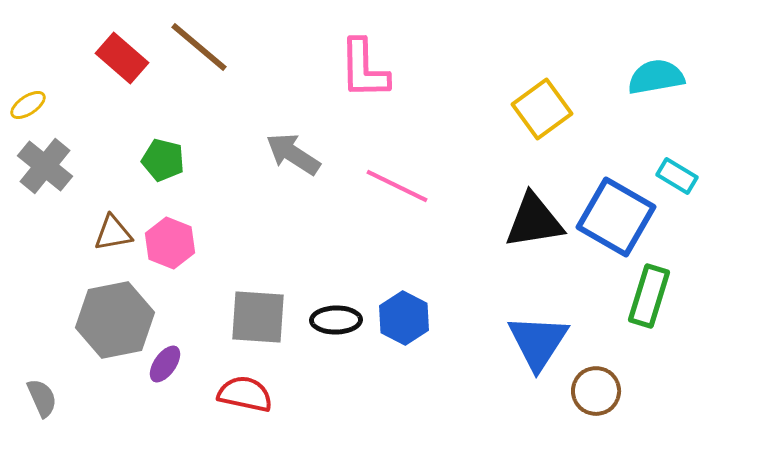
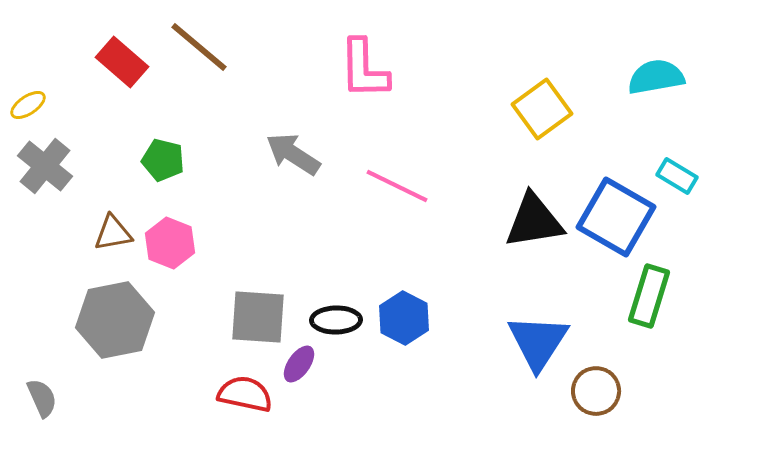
red rectangle: moved 4 px down
purple ellipse: moved 134 px right
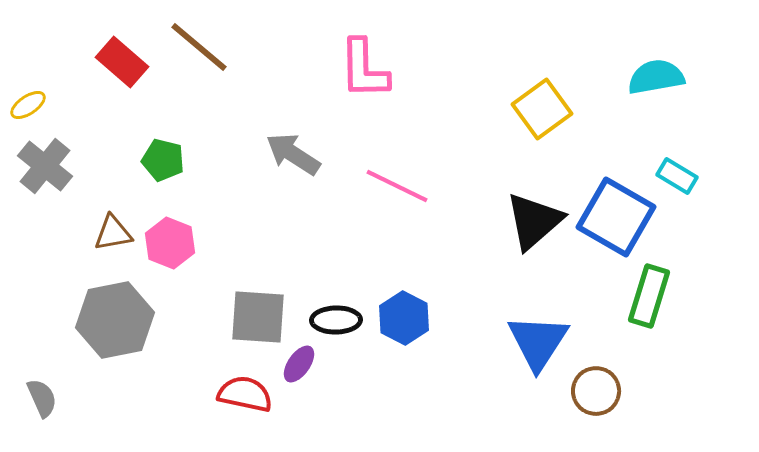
black triangle: rotated 32 degrees counterclockwise
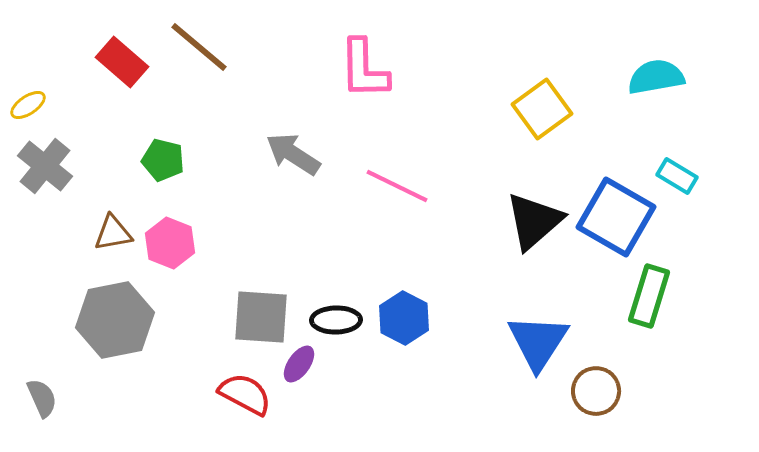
gray square: moved 3 px right
red semicircle: rotated 16 degrees clockwise
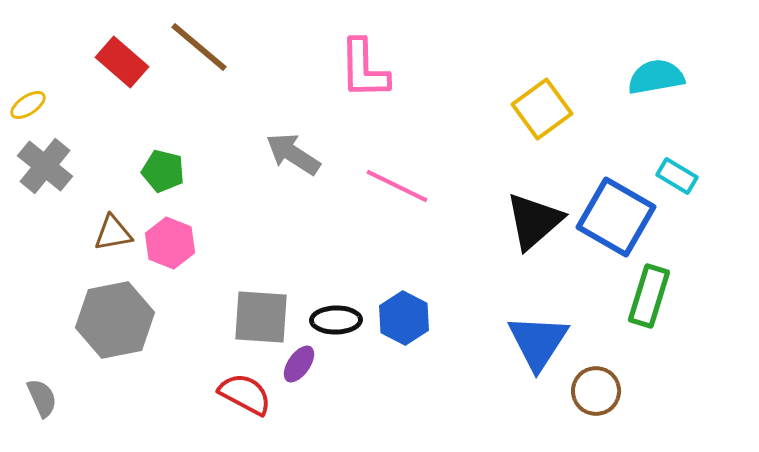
green pentagon: moved 11 px down
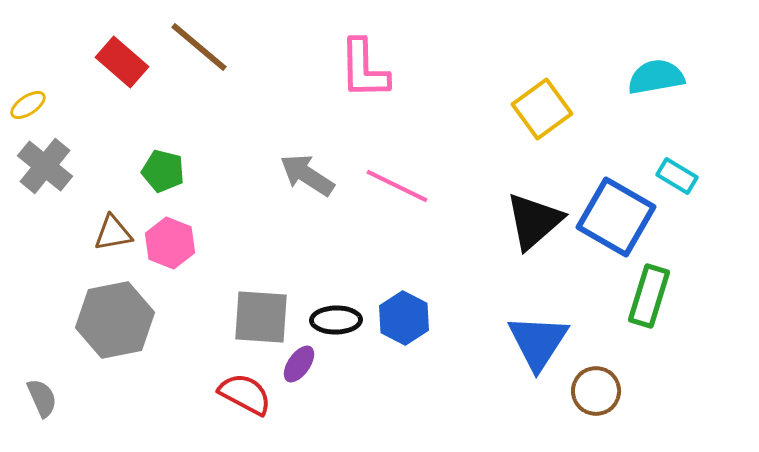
gray arrow: moved 14 px right, 21 px down
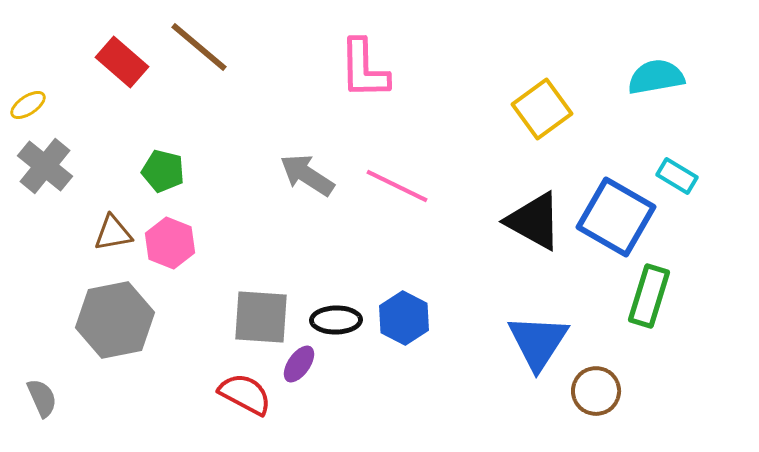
black triangle: rotated 50 degrees counterclockwise
